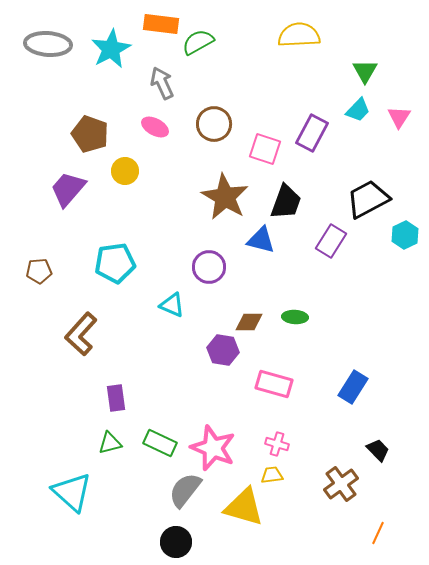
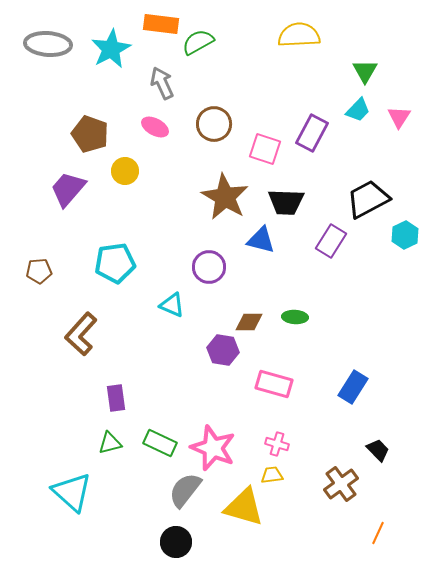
black trapezoid at (286, 202): rotated 72 degrees clockwise
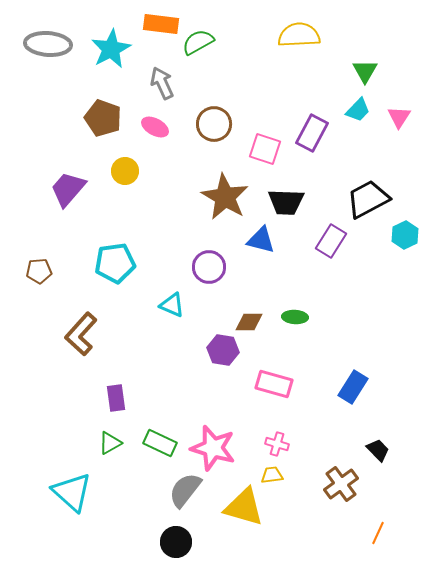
brown pentagon at (90, 134): moved 13 px right, 16 px up
green triangle at (110, 443): rotated 15 degrees counterclockwise
pink star at (213, 448): rotated 6 degrees counterclockwise
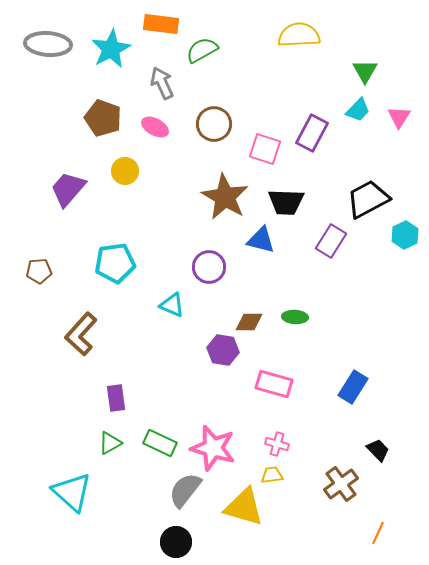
green semicircle at (198, 42): moved 4 px right, 8 px down
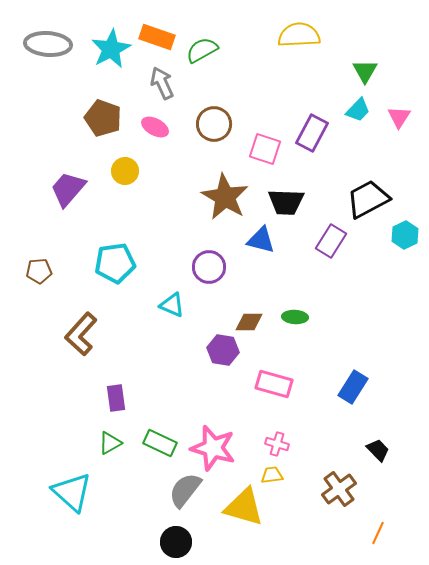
orange rectangle at (161, 24): moved 4 px left, 13 px down; rotated 12 degrees clockwise
brown cross at (341, 484): moved 2 px left, 5 px down
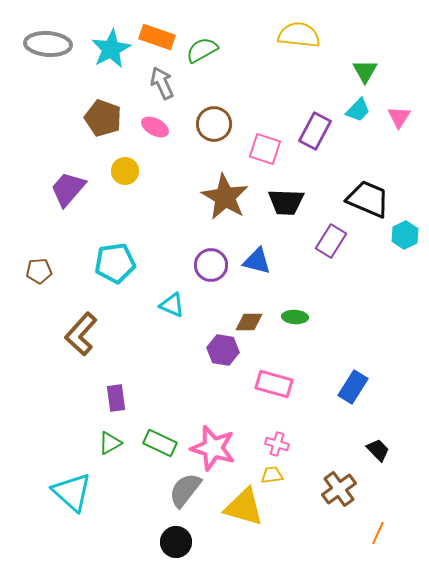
yellow semicircle at (299, 35): rotated 9 degrees clockwise
purple rectangle at (312, 133): moved 3 px right, 2 px up
black trapezoid at (368, 199): rotated 51 degrees clockwise
blue triangle at (261, 240): moved 4 px left, 21 px down
purple circle at (209, 267): moved 2 px right, 2 px up
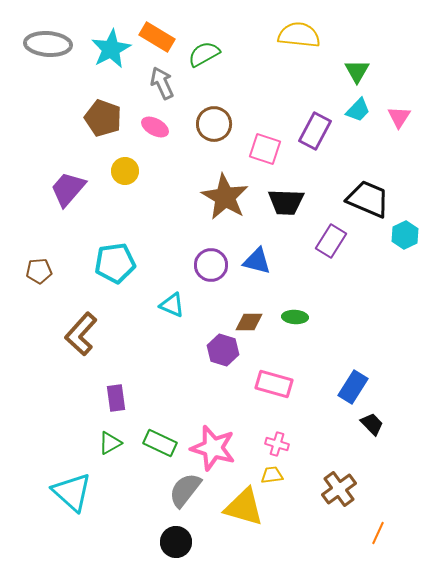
orange rectangle at (157, 37): rotated 12 degrees clockwise
green semicircle at (202, 50): moved 2 px right, 4 px down
green triangle at (365, 71): moved 8 px left
purple hexagon at (223, 350): rotated 8 degrees clockwise
black trapezoid at (378, 450): moved 6 px left, 26 px up
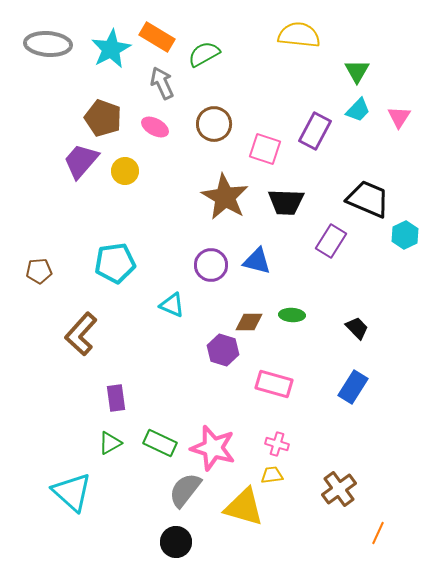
purple trapezoid at (68, 189): moved 13 px right, 28 px up
green ellipse at (295, 317): moved 3 px left, 2 px up
black trapezoid at (372, 424): moved 15 px left, 96 px up
